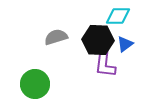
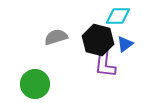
black hexagon: rotated 12 degrees clockwise
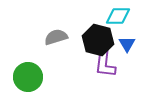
blue triangle: moved 2 px right; rotated 24 degrees counterclockwise
green circle: moved 7 px left, 7 px up
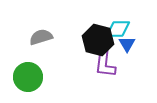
cyan diamond: moved 13 px down
gray semicircle: moved 15 px left
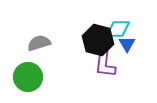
gray semicircle: moved 2 px left, 6 px down
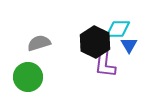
black hexagon: moved 3 px left, 2 px down; rotated 12 degrees clockwise
blue triangle: moved 2 px right, 1 px down
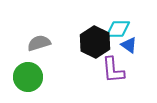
blue triangle: rotated 24 degrees counterclockwise
purple L-shape: moved 8 px right, 6 px down; rotated 12 degrees counterclockwise
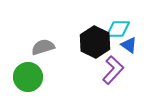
gray semicircle: moved 4 px right, 4 px down
purple L-shape: rotated 132 degrees counterclockwise
